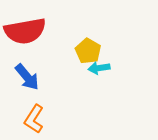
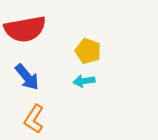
red semicircle: moved 2 px up
yellow pentagon: rotated 10 degrees counterclockwise
cyan arrow: moved 15 px left, 13 px down
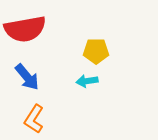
yellow pentagon: moved 8 px right; rotated 20 degrees counterclockwise
cyan arrow: moved 3 px right
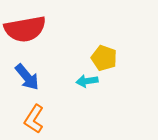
yellow pentagon: moved 8 px right, 7 px down; rotated 20 degrees clockwise
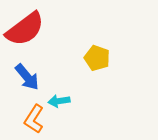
red semicircle: rotated 27 degrees counterclockwise
yellow pentagon: moved 7 px left
cyan arrow: moved 28 px left, 20 px down
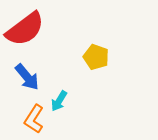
yellow pentagon: moved 1 px left, 1 px up
cyan arrow: rotated 50 degrees counterclockwise
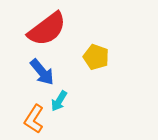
red semicircle: moved 22 px right
blue arrow: moved 15 px right, 5 px up
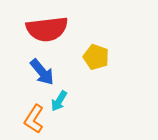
red semicircle: rotated 30 degrees clockwise
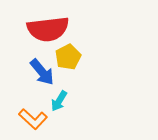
red semicircle: moved 1 px right
yellow pentagon: moved 28 px left; rotated 25 degrees clockwise
orange L-shape: moved 1 px left; rotated 80 degrees counterclockwise
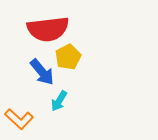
orange L-shape: moved 14 px left
